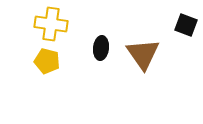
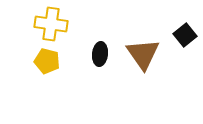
black square: moved 1 px left, 10 px down; rotated 30 degrees clockwise
black ellipse: moved 1 px left, 6 px down
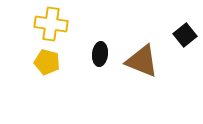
brown triangle: moved 1 px left, 7 px down; rotated 33 degrees counterclockwise
yellow pentagon: moved 1 px down
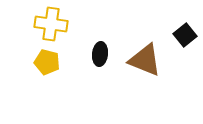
brown triangle: moved 3 px right, 1 px up
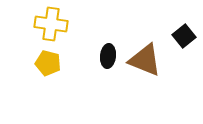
black square: moved 1 px left, 1 px down
black ellipse: moved 8 px right, 2 px down
yellow pentagon: moved 1 px right, 1 px down
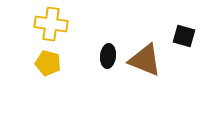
black square: rotated 35 degrees counterclockwise
